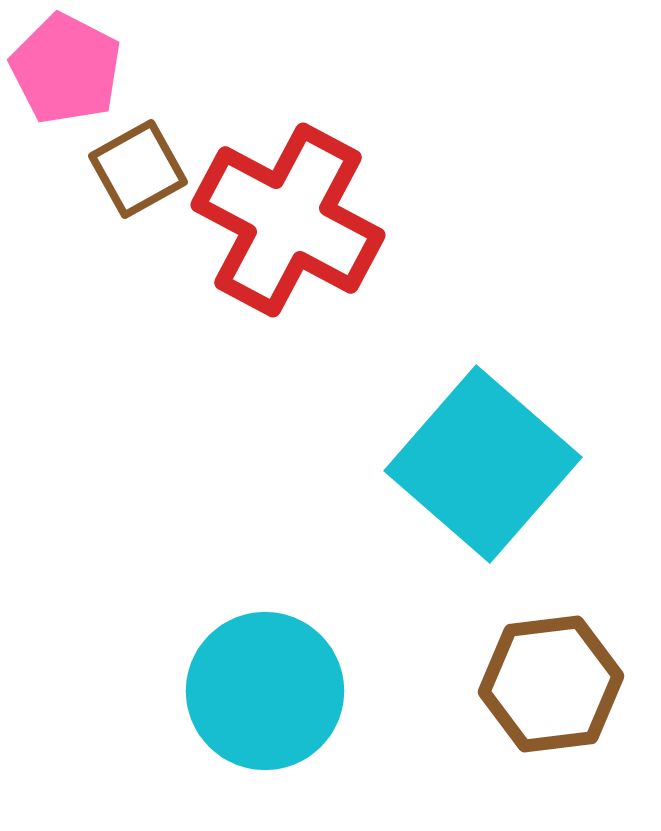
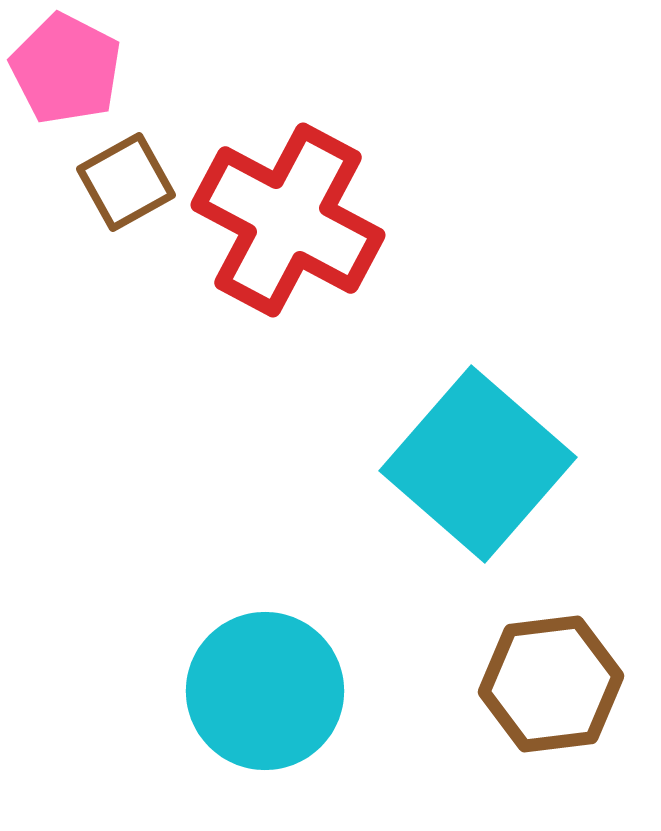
brown square: moved 12 px left, 13 px down
cyan square: moved 5 px left
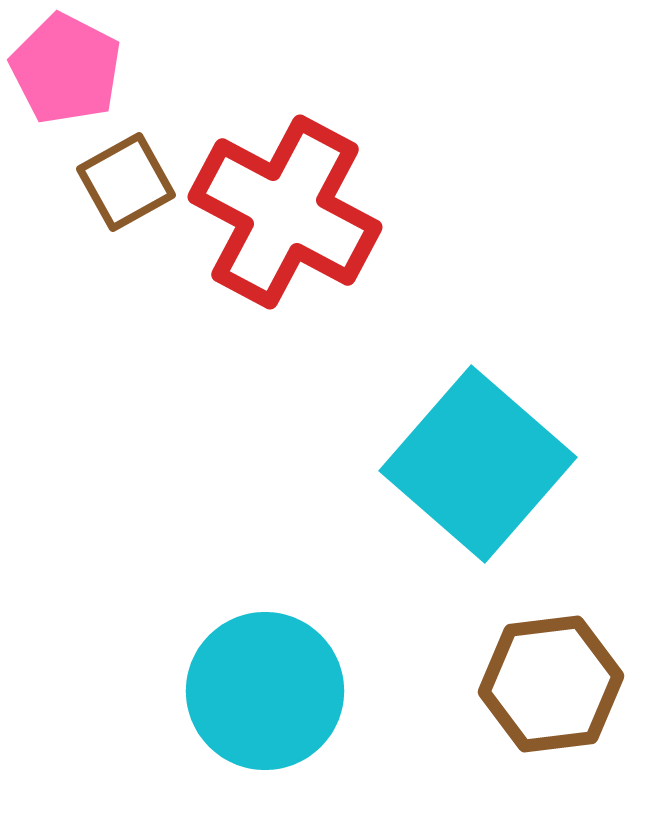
red cross: moved 3 px left, 8 px up
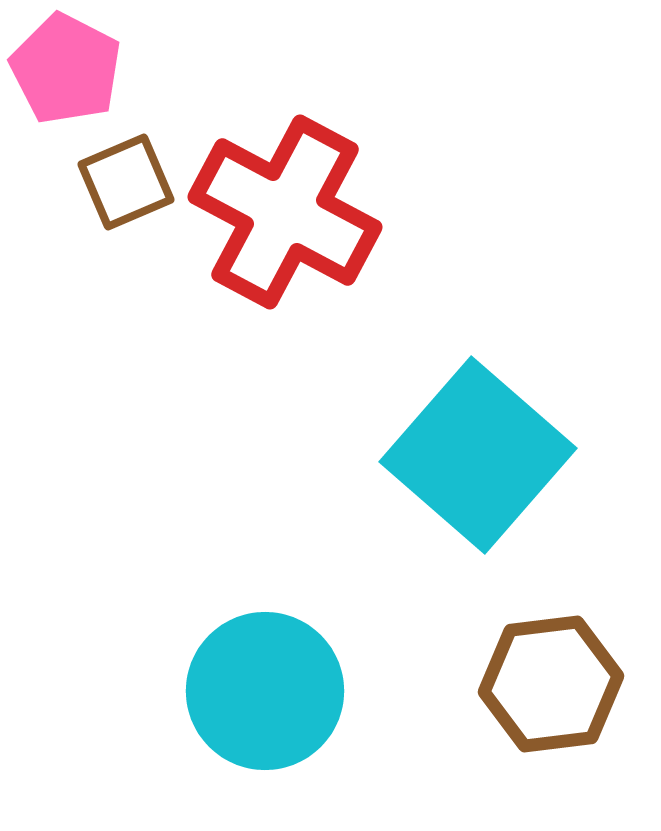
brown square: rotated 6 degrees clockwise
cyan square: moved 9 px up
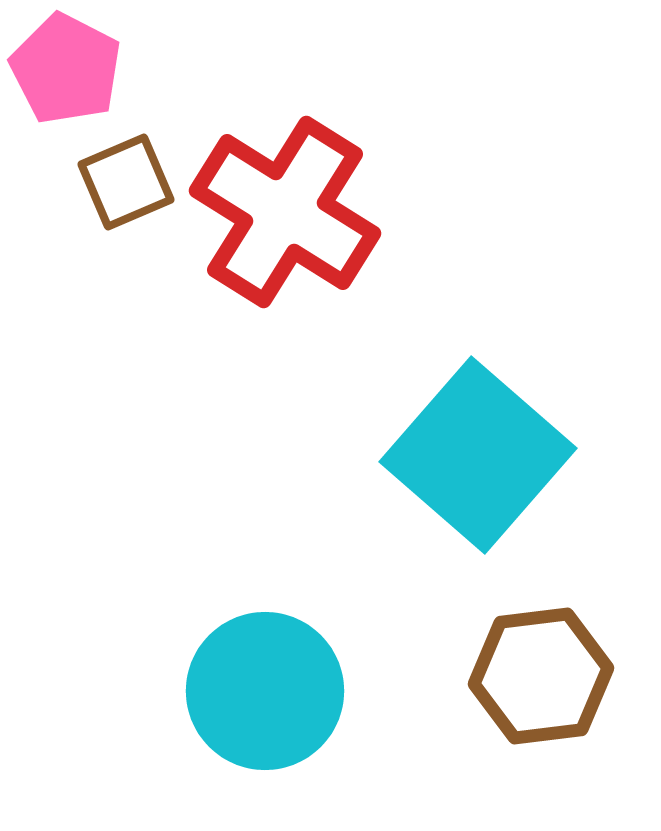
red cross: rotated 4 degrees clockwise
brown hexagon: moved 10 px left, 8 px up
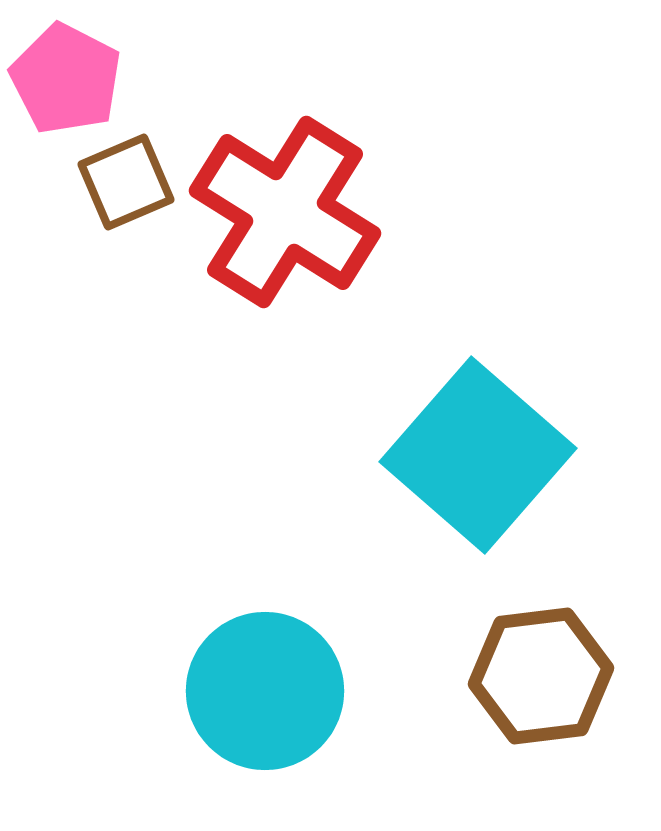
pink pentagon: moved 10 px down
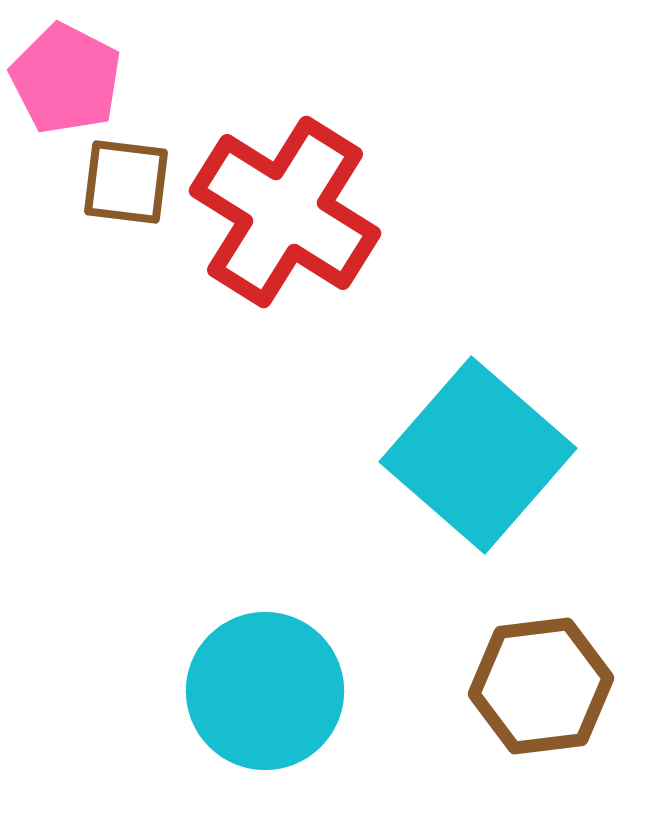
brown square: rotated 30 degrees clockwise
brown hexagon: moved 10 px down
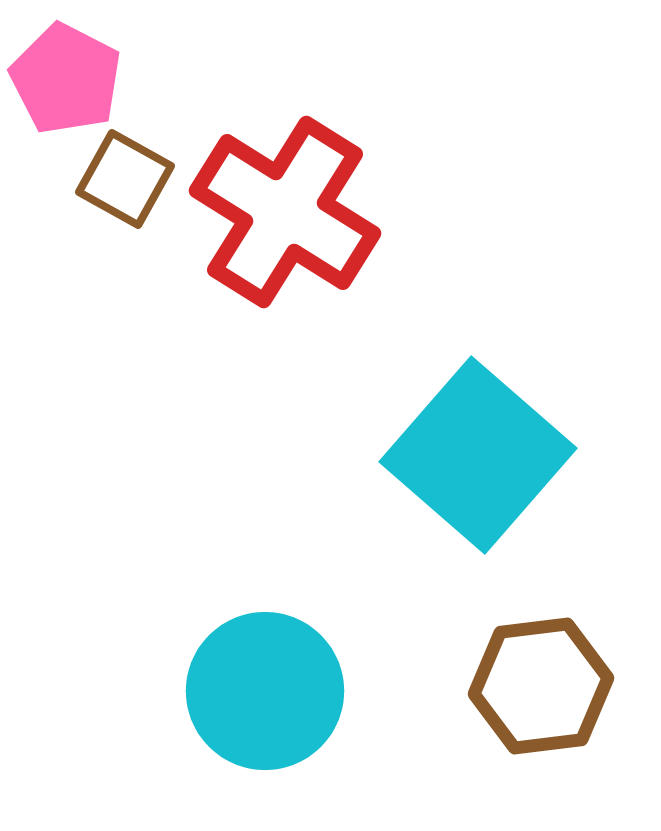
brown square: moved 1 px left, 3 px up; rotated 22 degrees clockwise
